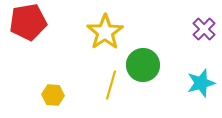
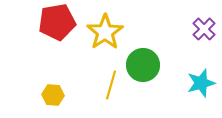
red pentagon: moved 29 px right
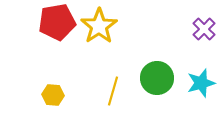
yellow star: moved 6 px left, 6 px up
green circle: moved 14 px right, 13 px down
yellow line: moved 2 px right, 6 px down
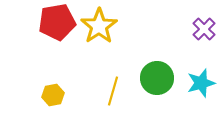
yellow hexagon: rotated 15 degrees counterclockwise
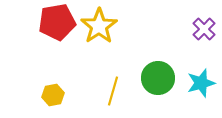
green circle: moved 1 px right
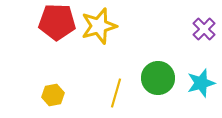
red pentagon: rotated 12 degrees clockwise
yellow star: rotated 18 degrees clockwise
yellow line: moved 3 px right, 2 px down
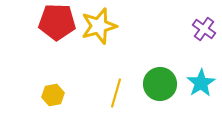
purple cross: rotated 10 degrees counterclockwise
green circle: moved 2 px right, 6 px down
cyan star: rotated 16 degrees counterclockwise
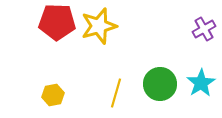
purple cross: rotated 25 degrees clockwise
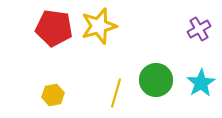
red pentagon: moved 3 px left, 6 px down; rotated 6 degrees clockwise
purple cross: moved 5 px left
green circle: moved 4 px left, 4 px up
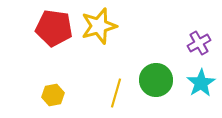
purple cross: moved 14 px down
